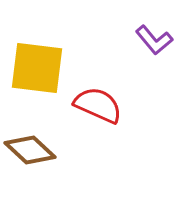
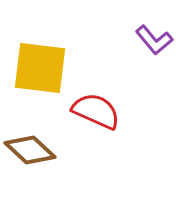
yellow square: moved 3 px right
red semicircle: moved 2 px left, 6 px down
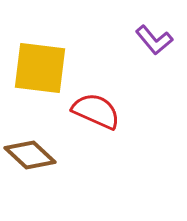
brown diamond: moved 5 px down
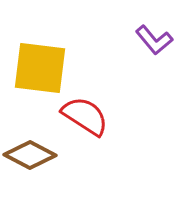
red semicircle: moved 11 px left, 5 px down; rotated 9 degrees clockwise
brown diamond: rotated 15 degrees counterclockwise
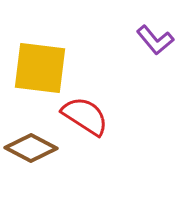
purple L-shape: moved 1 px right
brown diamond: moved 1 px right, 7 px up
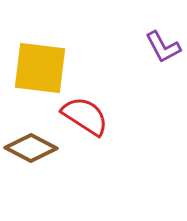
purple L-shape: moved 8 px right, 7 px down; rotated 12 degrees clockwise
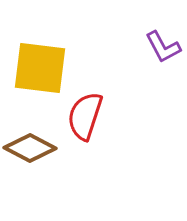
red semicircle: rotated 105 degrees counterclockwise
brown diamond: moved 1 px left
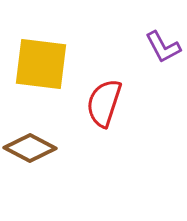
yellow square: moved 1 px right, 4 px up
red semicircle: moved 19 px right, 13 px up
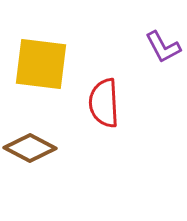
red semicircle: rotated 21 degrees counterclockwise
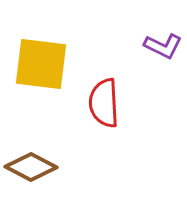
purple L-shape: moved 1 px up; rotated 36 degrees counterclockwise
brown diamond: moved 1 px right, 19 px down
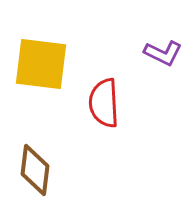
purple L-shape: moved 7 px down
brown diamond: moved 4 px right, 3 px down; rotated 69 degrees clockwise
